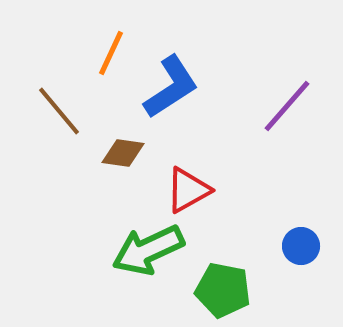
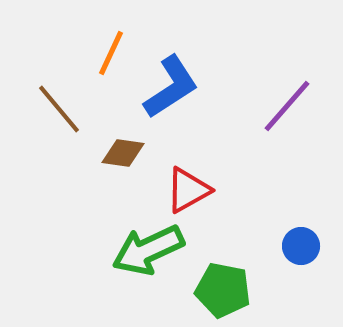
brown line: moved 2 px up
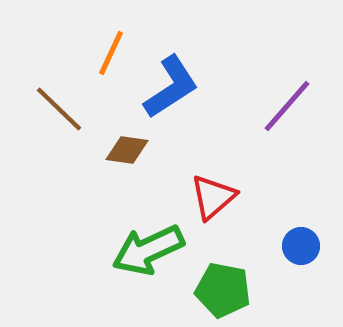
brown line: rotated 6 degrees counterclockwise
brown diamond: moved 4 px right, 3 px up
red triangle: moved 25 px right, 7 px down; rotated 12 degrees counterclockwise
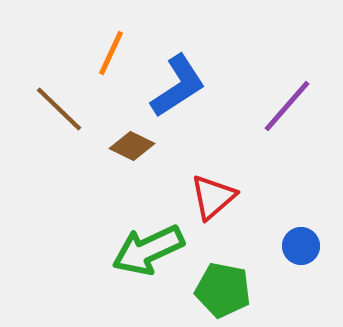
blue L-shape: moved 7 px right, 1 px up
brown diamond: moved 5 px right, 4 px up; rotated 18 degrees clockwise
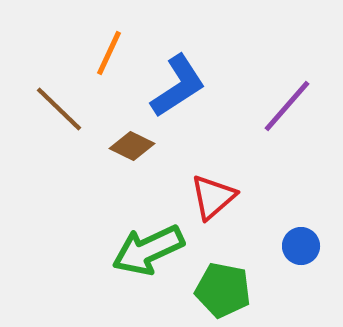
orange line: moved 2 px left
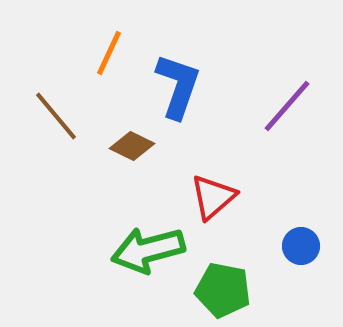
blue L-shape: rotated 38 degrees counterclockwise
brown line: moved 3 px left, 7 px down; rotated 6 degrees clockwise
green arrow: rotated 10 degrees clockwise
